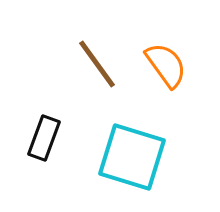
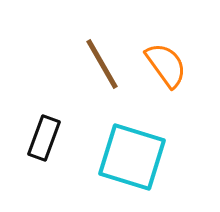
brown line: moved 5 px right; rotated 6 degrees clockwise
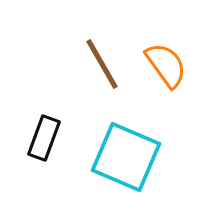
cyan square: moved 6 px left; rotated 6 degrees clockwise
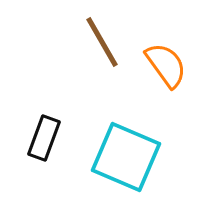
brown line: moved 22 px up
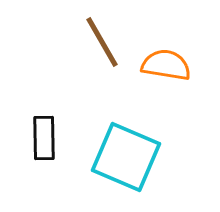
orange semicircle: rotated 45 degrees counterclockwise
black rectangle: rotated 21 degrees counterclockwise
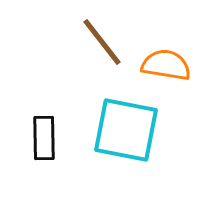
brown line: rotated 8 degrees counterclockwise
cyan square: moved 27 px up; rotated 12 degrees counterclockwise
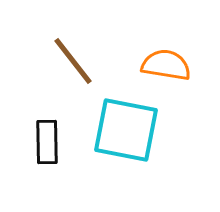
brown line: moved 29 px left, 19 px down
black rectangle: moved 3 px right, 4 px down
